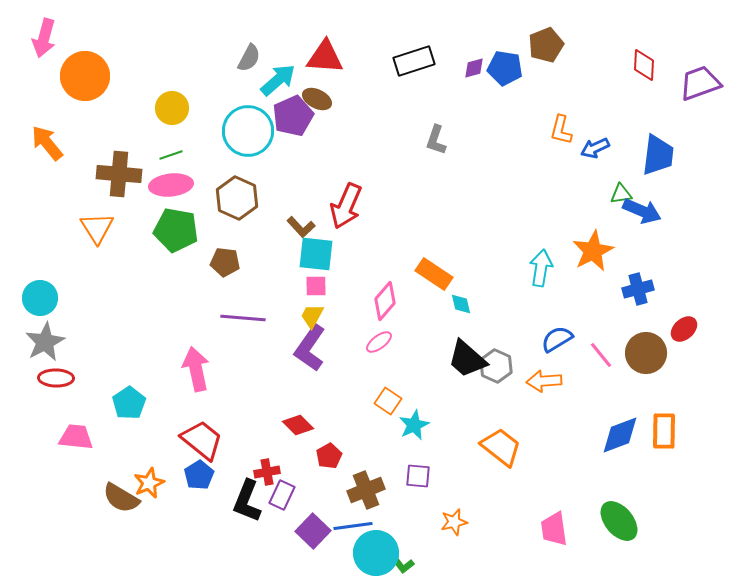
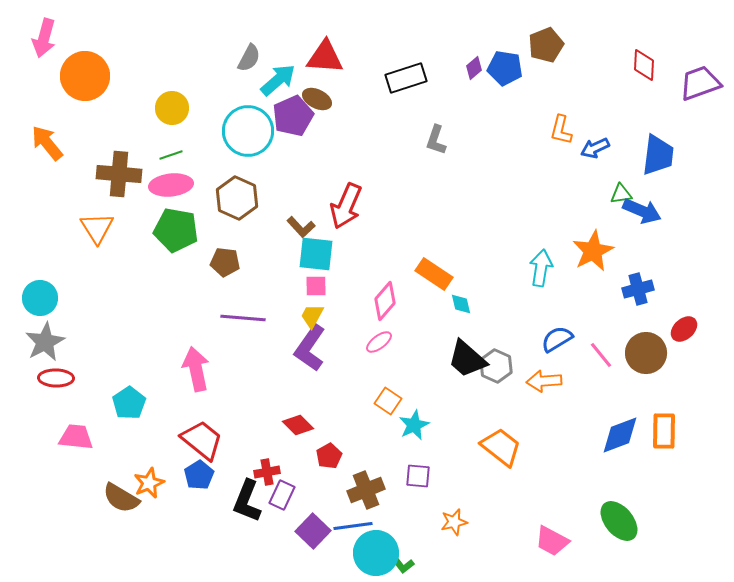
black rectangle at (414, 61): moved 8 px left, 17 px down
purple diamond at (474, 68): rotated 25 degrees counterclockwise
pink trapezoid at (554, 529): moved 2 px left, 12 px down; rotated 54 degrees counterclockwise
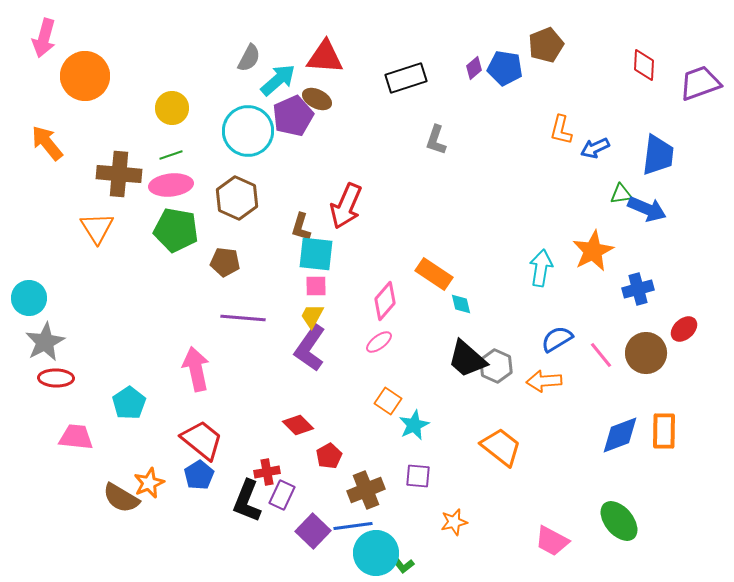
blue arrow at (642, 211): moved 5 px right, 2 px up
brown L-shape at (301, 227): rotated 60 degrees clockwise
cyan circle at (40, 298): moved 11 px left
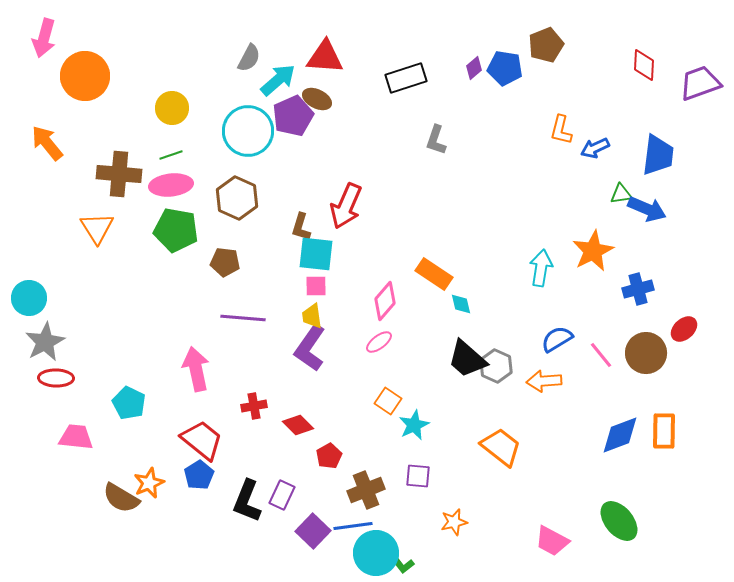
yellow trapezoid at (312, 316): rotated 36 degrees counterclockwise
cyan pentagon at (129, 403): rotated 12 degrees counterclockwise
red cross at (267, 472): moved 13 px left, 66 px up
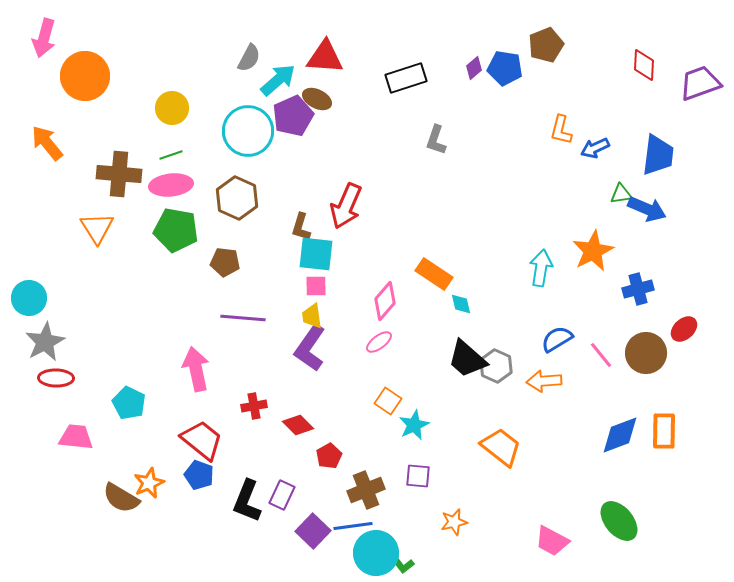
blue pentagon at (199, 475): rotated 20 degrees counterclockwise
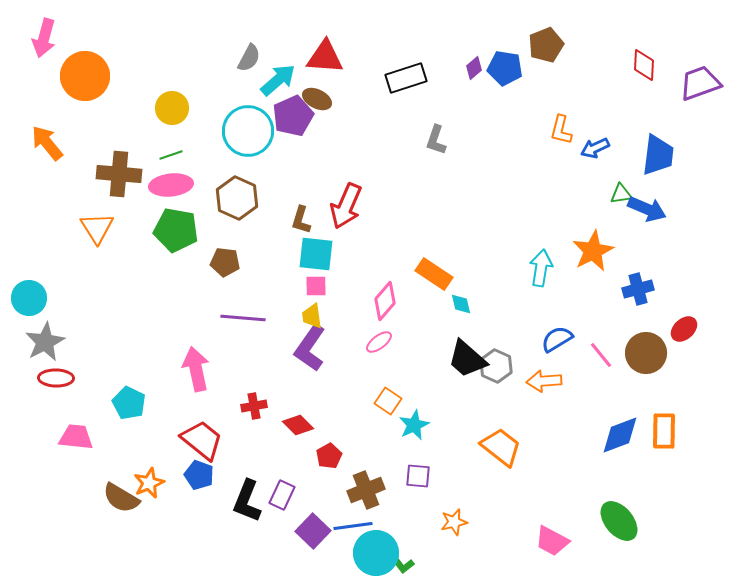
brown L-shape at (301, 227): moved 7 px up
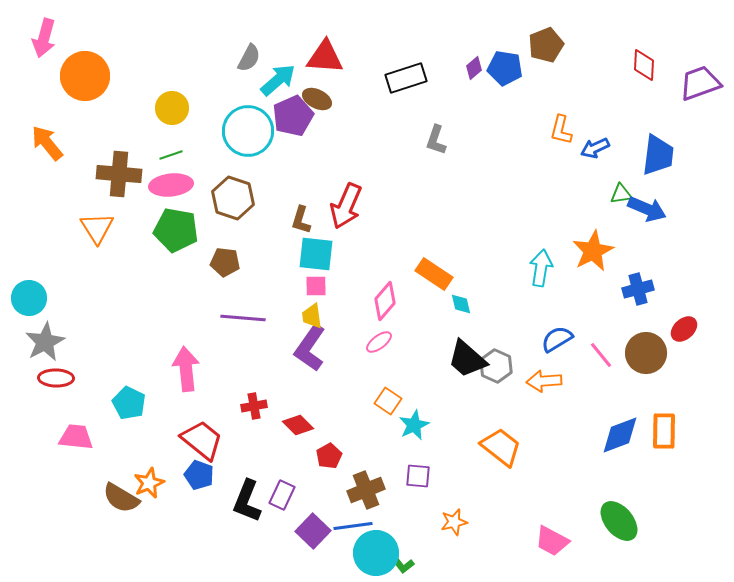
brown hexagon at (237, 198): moved 4 px left; rotated 6 degrees counterclockwise
pink arrow at (196, 369): moved 10 px left; rotated 6 degrees clockwise
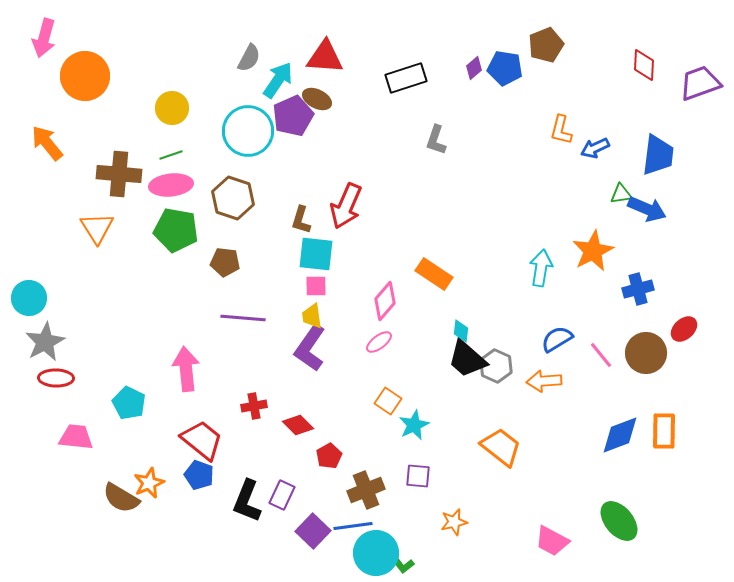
cyan arrow at (278, 80): rotated 15 degrees counterclockwise
cyan diamond at (461, 304): moved 27 px down; rotated 20 degrees clockwise
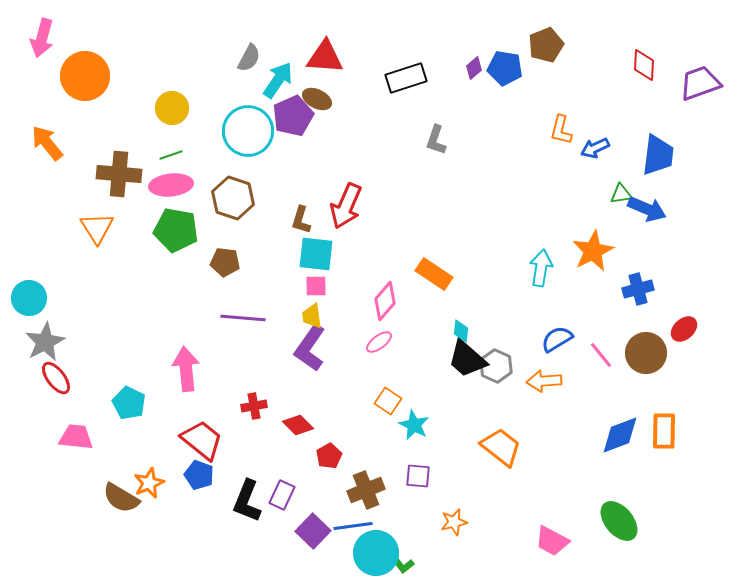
pink arrow at (44, 38): moved 2 px left
red ellipse at (56, 378): rotated 52 degrees clockwise
cyan star at (414, 425): rotated 20 degrees counterclockwise
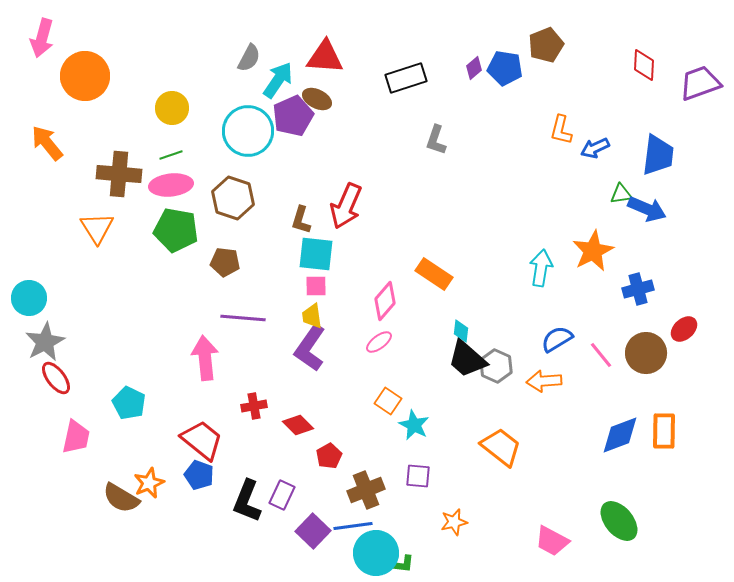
pink arrow at (186, 369): moved 19 px right, 11 px up
pink trapezoid at (76, 437): rotated 96 degrees clockwise
green L-shape at (402, 564): rotated 45 degrees counterclockwise
